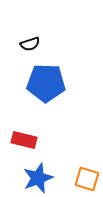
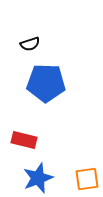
orange square: rotated 25 degrees counterclockwise
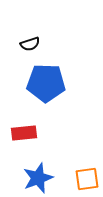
red rectangle: moved 7 px up; rotated 20 degrees counterclockwise
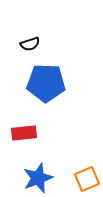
orange square: rotated 15 degrees counterclockwise
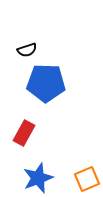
black semicircle: moved 3 px left, 6 px down
red rectangle: rotated 55 degrees counterclockwise
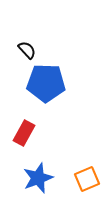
black semicircle: rotated 114 degrees counterclockwise
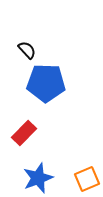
red rectangle: rotated 15 degrees clockwise
